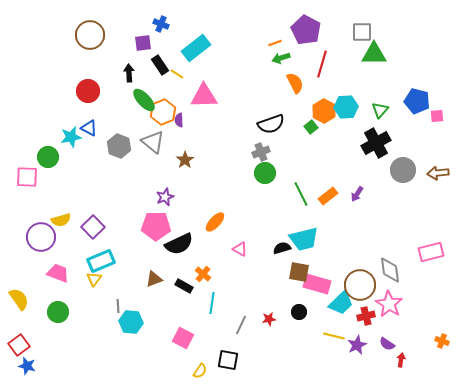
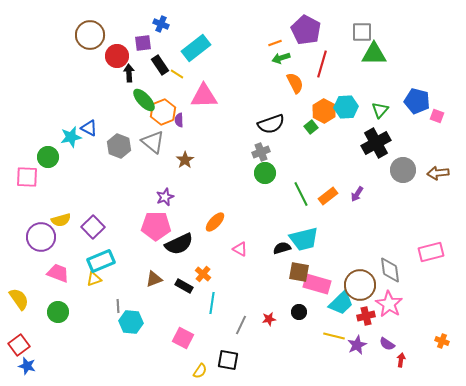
red circle at (88, 91): moved 29 px right, 35 px up
pink square at (437, 116): rotated 24 degrees clockwise
yellow triangle at (94, 279): rotated 35 degrees clockwise
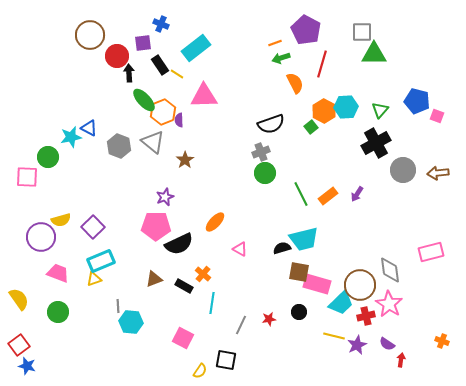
black square at (228, 360): moved 2 px left
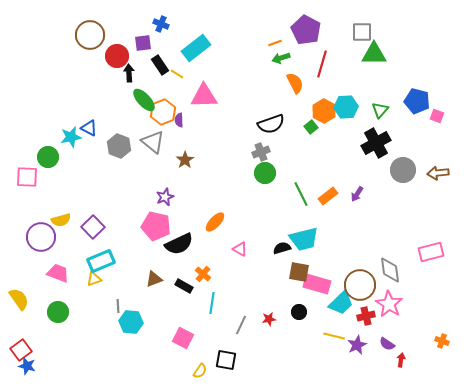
pink pentagon at (156, 226): rotated 12 degrees clockwise
red square at (19, 345): moved 2 px right, 5 px down
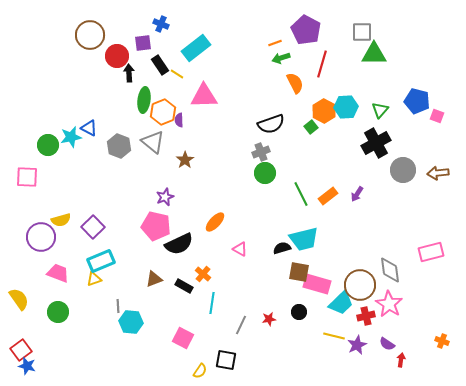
green ellipse at (144, 100): rotated 50 degrees clockwise
green circle at (48, 157): moved 12 px up
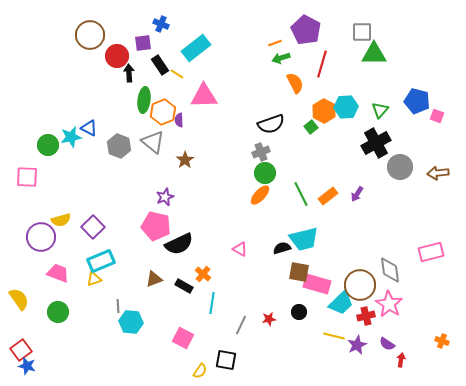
gray circle at (403, 170): moved 3 px left, 3 px up
orange ellipse at (215, 222): moved 45 px right, 27 px up
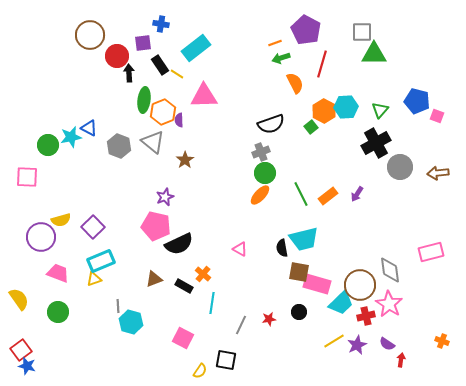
blue cross at (161, 24): rotated 14 degrees counterclockwise
black semicircle at (282, 248): rotated 84 degrees counterclockwise
cyan hexagon at (131, 322): rotated 10 degrees clockwise
yellow line at (334, 336): moved 5 px down; rotated 45 degrees counterclockwise
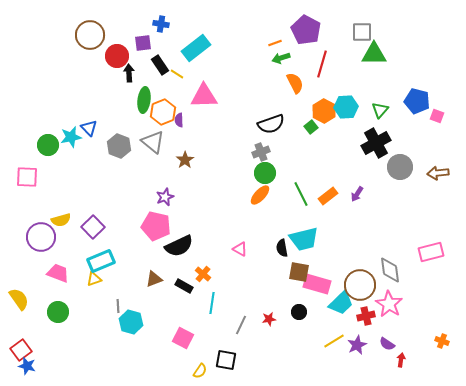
blue triangle at (89, 128): rotated 18 degrees clockwise
black semicircle at (179, 244): moved 2 px down
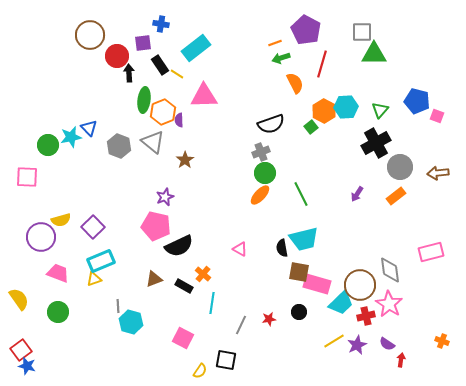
orange rectangle at (328, 196): moved 68 px right
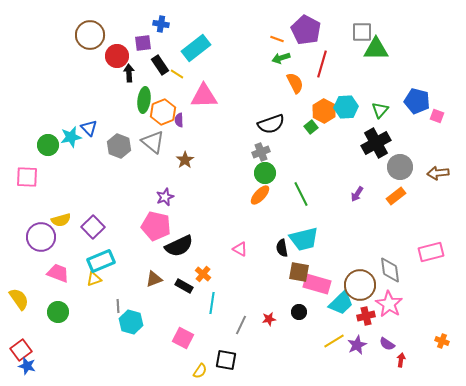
orange line at (275, 43): moved 2 px right, 4 px up; rotated 40 degrees clockwise
green triangle at (374, 54): moved 2 px right, 5 px up
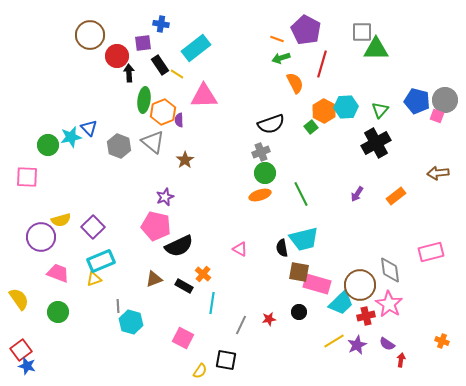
gray circle at (400, 167): moved 45 px right, 67 px up
orange ellipse at (260, 195): rotated 30 degrees clockwise
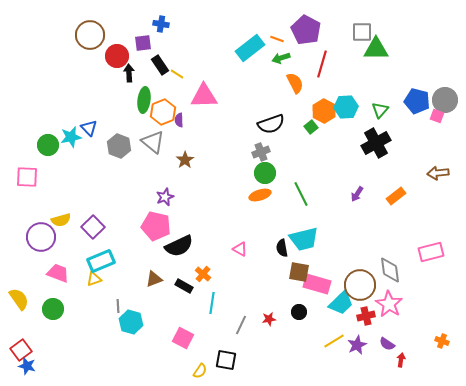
cyan rectangle at (196, 48): moved 54 px right
green circle at (58, 312): moved 5 px left, 3 px up
